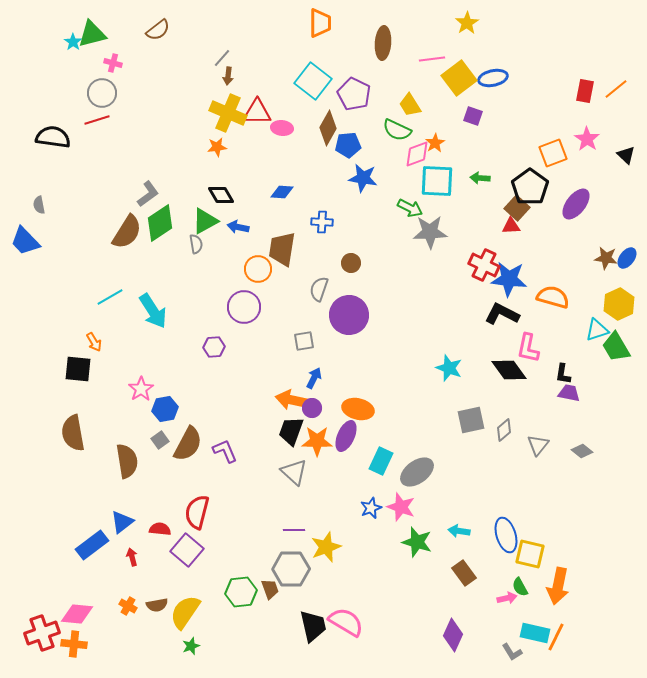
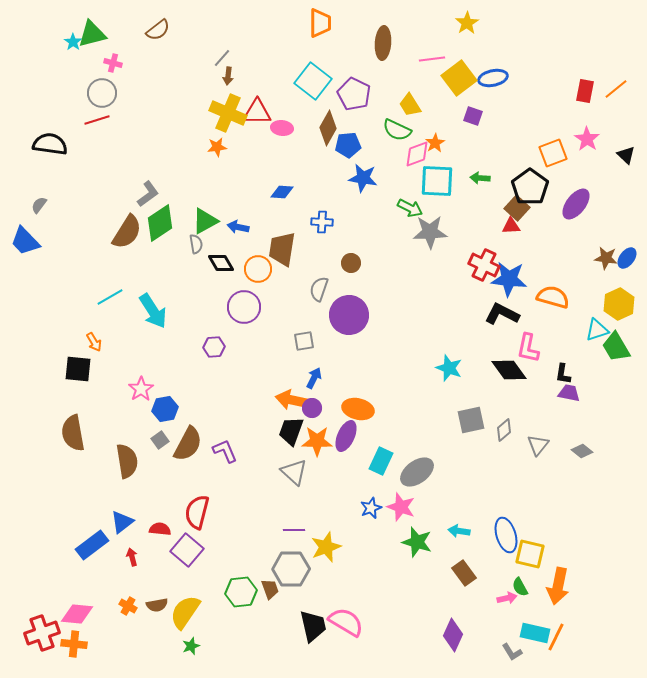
black semicircle at (53, 137): moved 3 px left, 7 px down
black diamond at (221, 195): moved 68 px down
gray semicircle at (39, 205): rotated 48 degrees clockwise
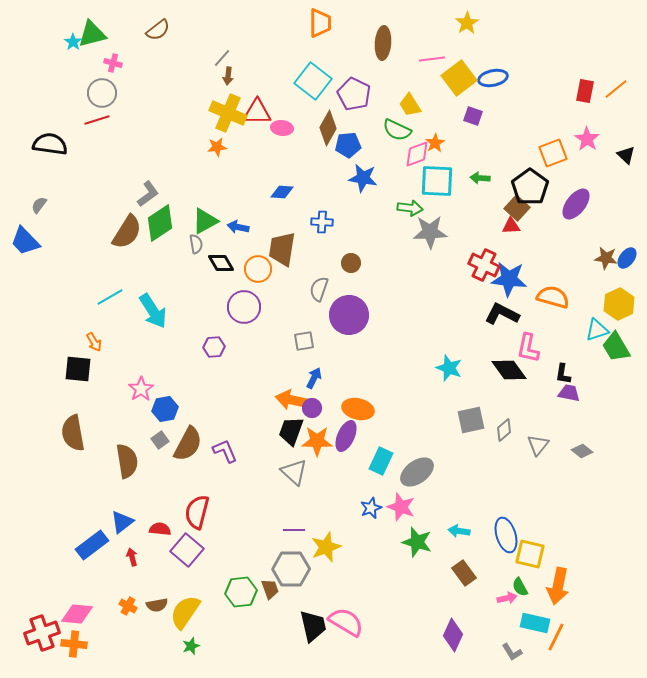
green arrow at (410, 208): rotated 20 degrees counterclockwise
cyan rectangle at (535, 633): moved 10 px up
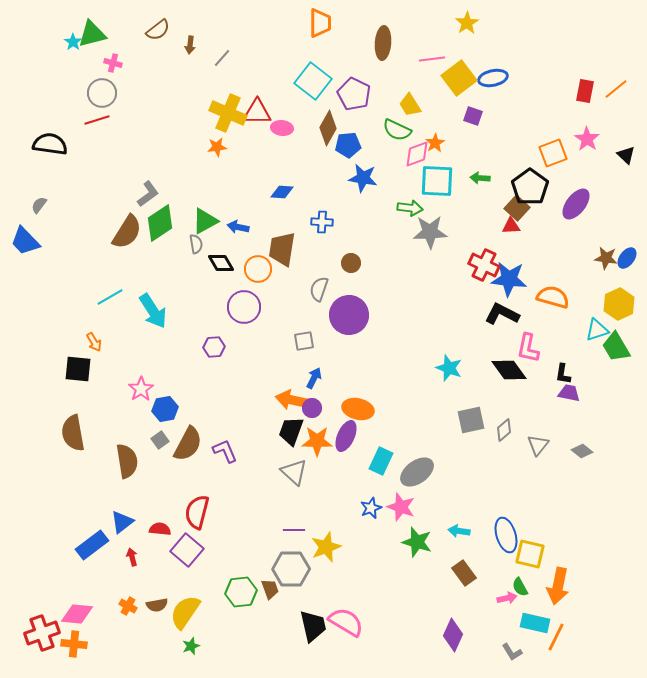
brown arrow at (228, 76): moved 38 px left, 31 px up
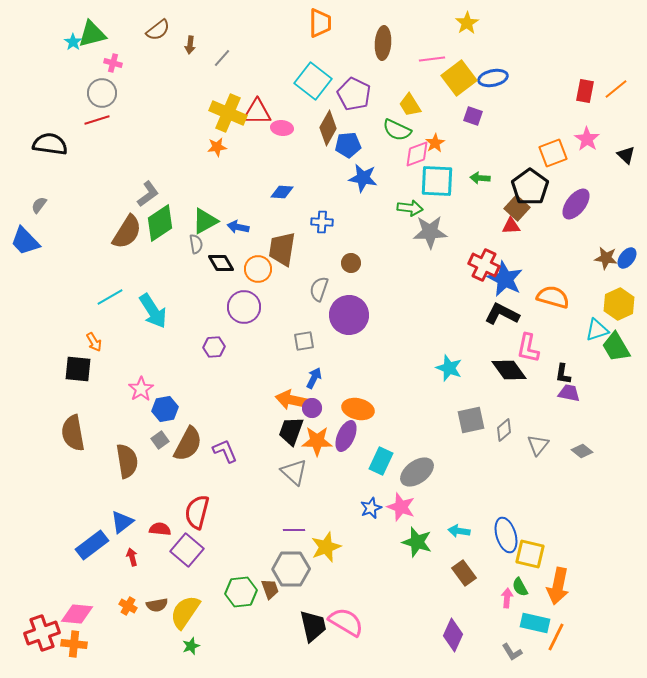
blue star at (509, 279): moved 4 px left; rotated 21 degrees clockwise
pink arrow at (507, 598): rotated 72 degrees counterclockwise
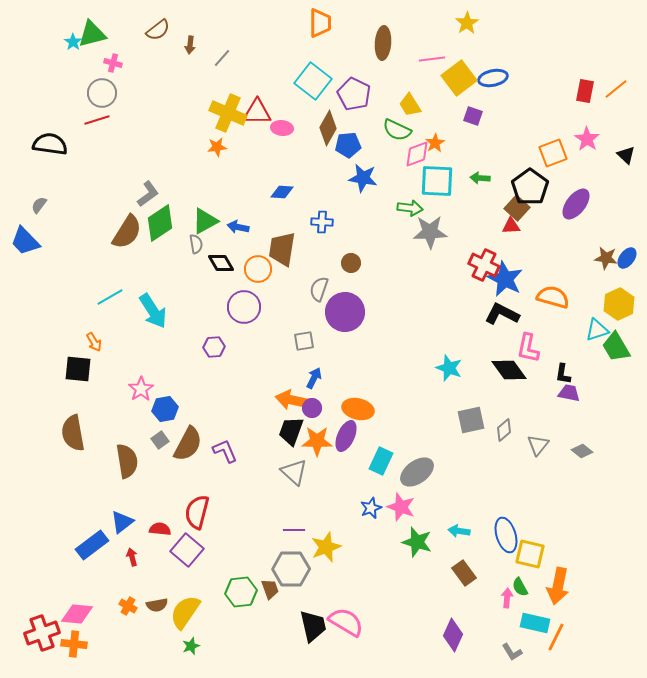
purple circle at (349, 315): moved 4 px left, 3 px up
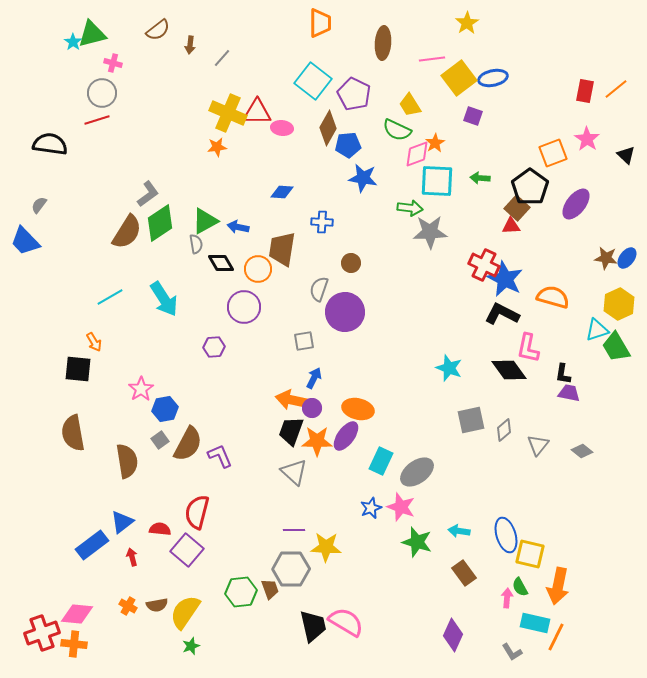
cyan arrow at (153, 311): moved 11 px right, 12 px up
purple ellipse at (346, 436): rotated 12 degrees clockwise
purple L-shape at (225, 451): moved 5 px left, 5 px down
yellow star at (326, 547): rotated 24 degrees clockwise
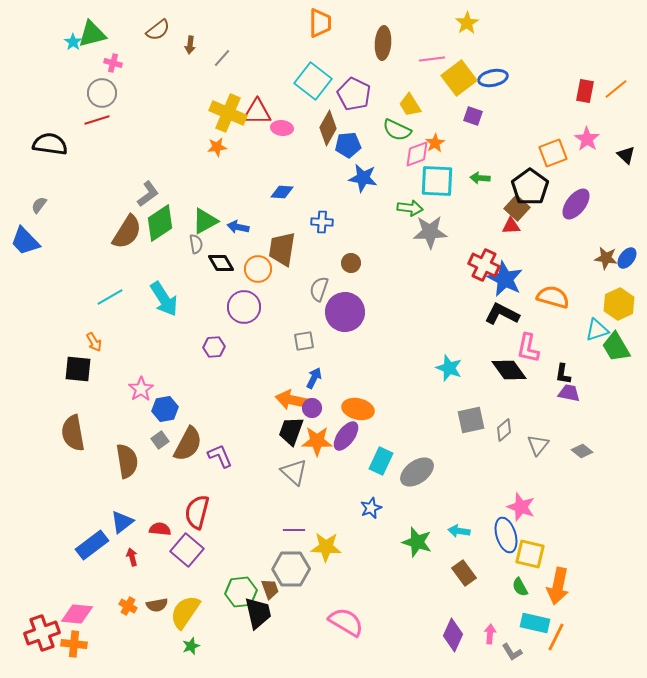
pink star at (401, 507): moved 120 px right
pink arrow at (507, 598): moved 17 px left, 36 px down
black trapezoid at (313, 626): moved 55 px left, 13 px up
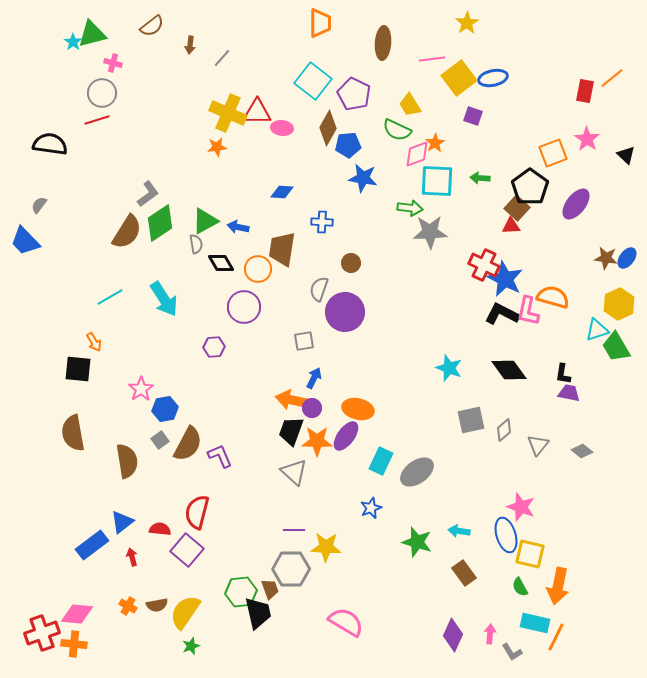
brown semicircle at (158, 30): moved 6 px left, 4 px up
orange line at (616, 89): moved 4 px left, 11 px up
pink L-shape at (528, 348): moved 37 px up
